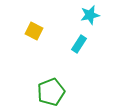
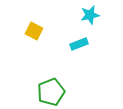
cyan rectangle: rotated 36 degrees clockwise
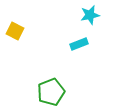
yellow square: moved 19 px left
